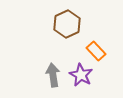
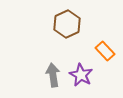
orange rectangle: moved 9 px right
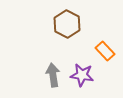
brown hexagon: rotated 8 degrees counterclockwise
purple star: moved 1 px right; rotated 20 degrees counterclockwise
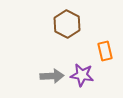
orange rectangle: rotated 30 degrees clockwise
gray arrow: moved 1 px left, 1 px down; rotated 95 degrees clockwise
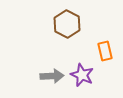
purple star: rotated 15 degrees clockwise
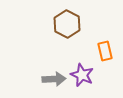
gray arrow: moved 2 px right, 3 px down
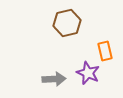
brown hexagon: moved 1 px up; rotated 20 degrees clockwise
purple star: moved 6 px right, 2 px up
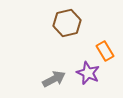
orange rectangle: rotated 18 degrees counterclockwise
gray arrow: rotated 25 degrees counterclockwise
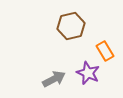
brown hexagon: moved 4 px right, 3 px down
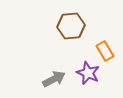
brown hexagon: rotated 8 degrees clockwise
